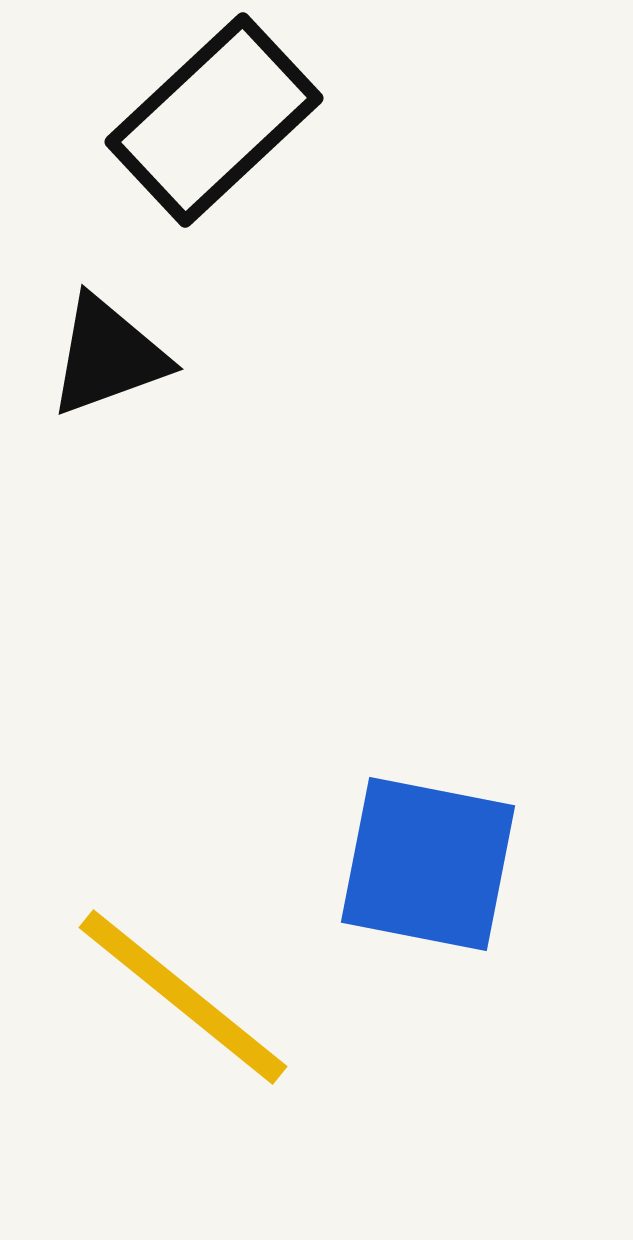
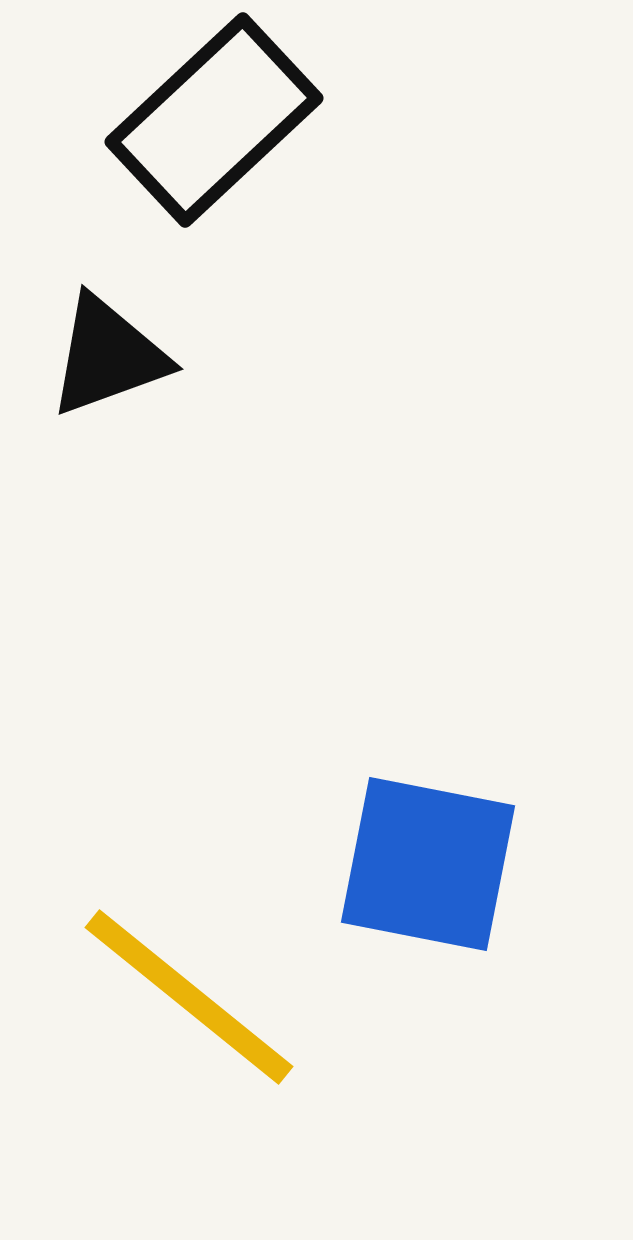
yellow line: moved 6 px right
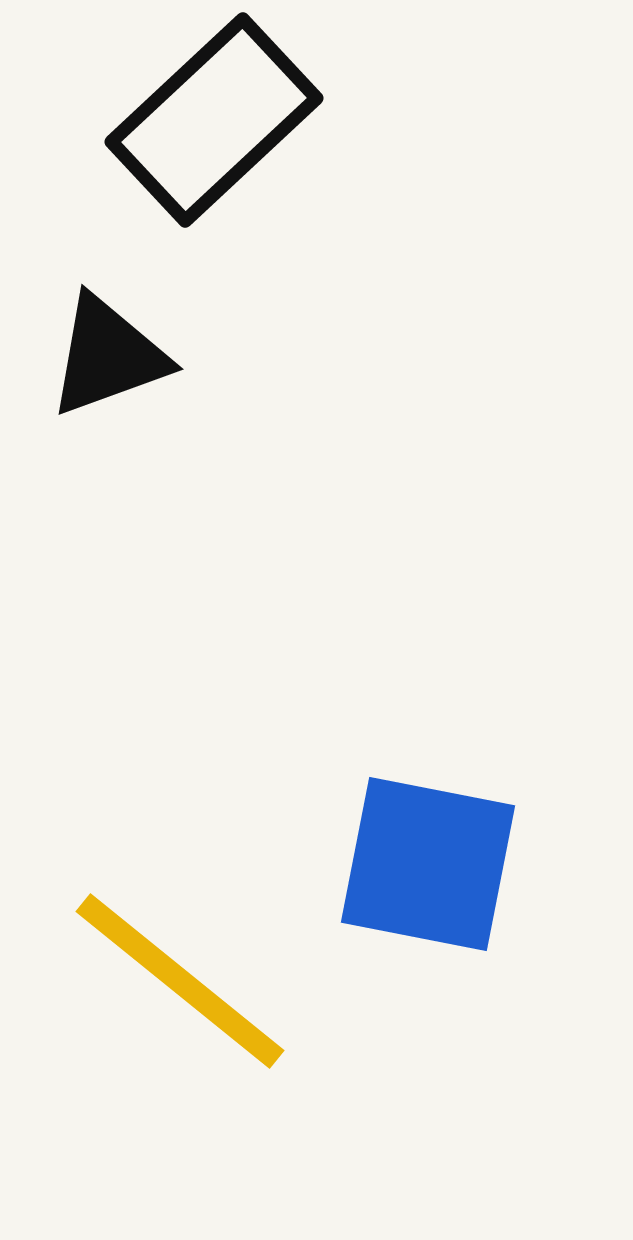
yellow line: moved 9 px left, 16 px up
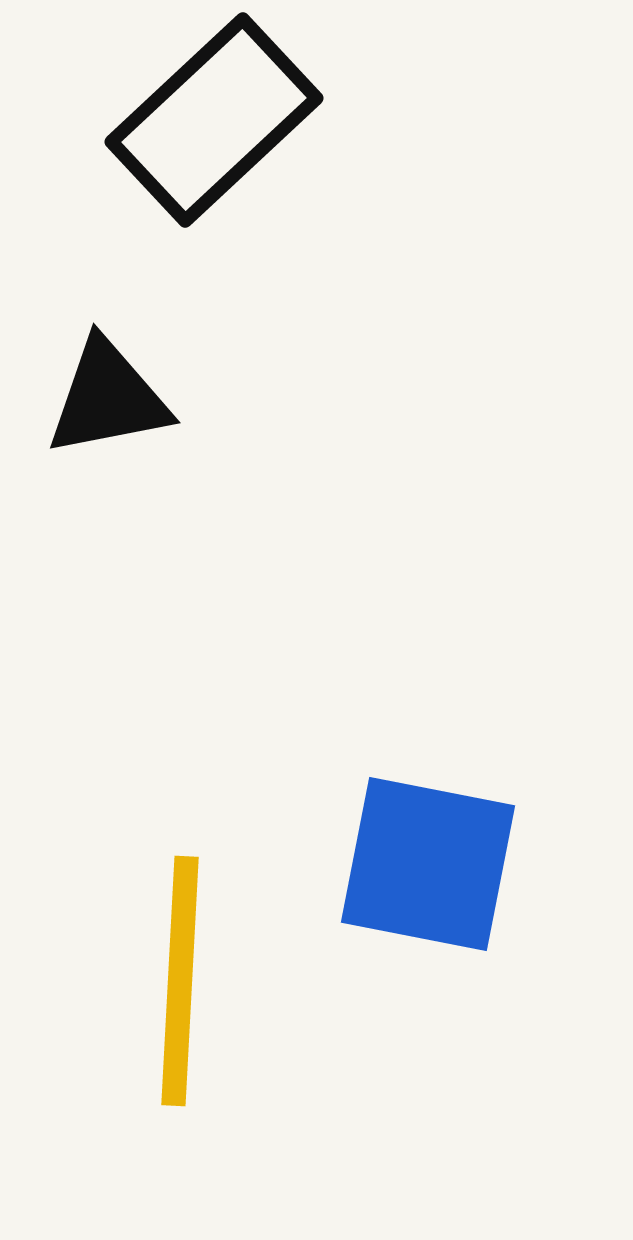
black triangle: moved 42 px down; rotated 9 degrees clockwise
yellow line: rotated 54 degrees clockwise
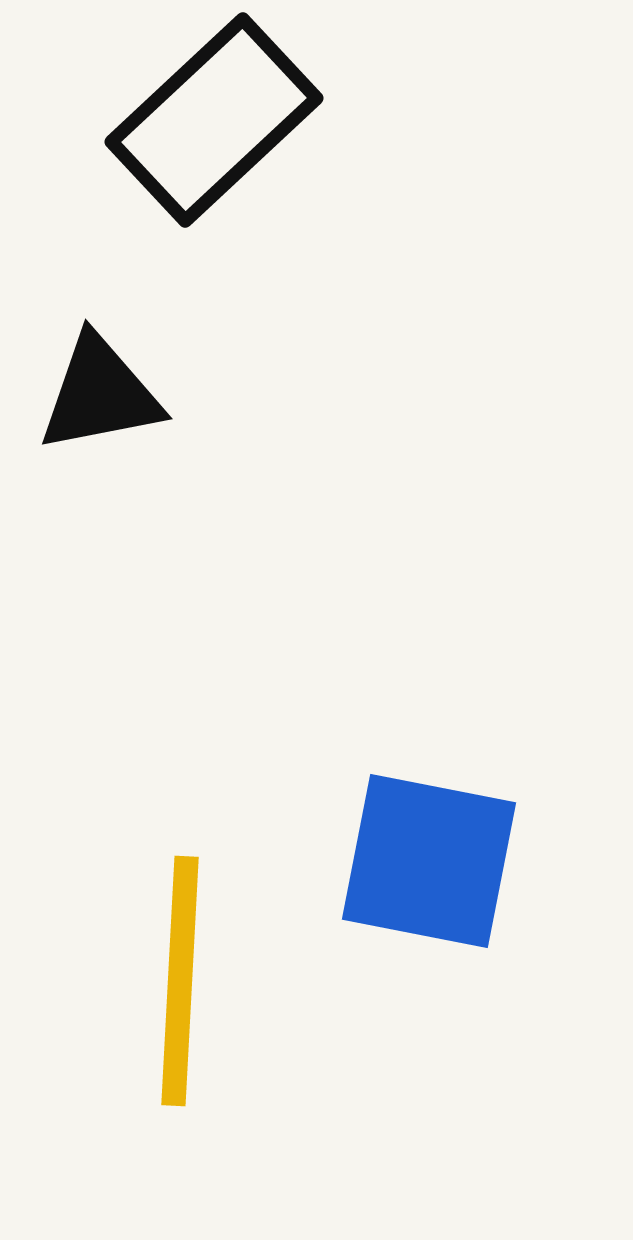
black triangle: moved 8 px left, 4 px up
blue square: moved 1 px right, 3 px up
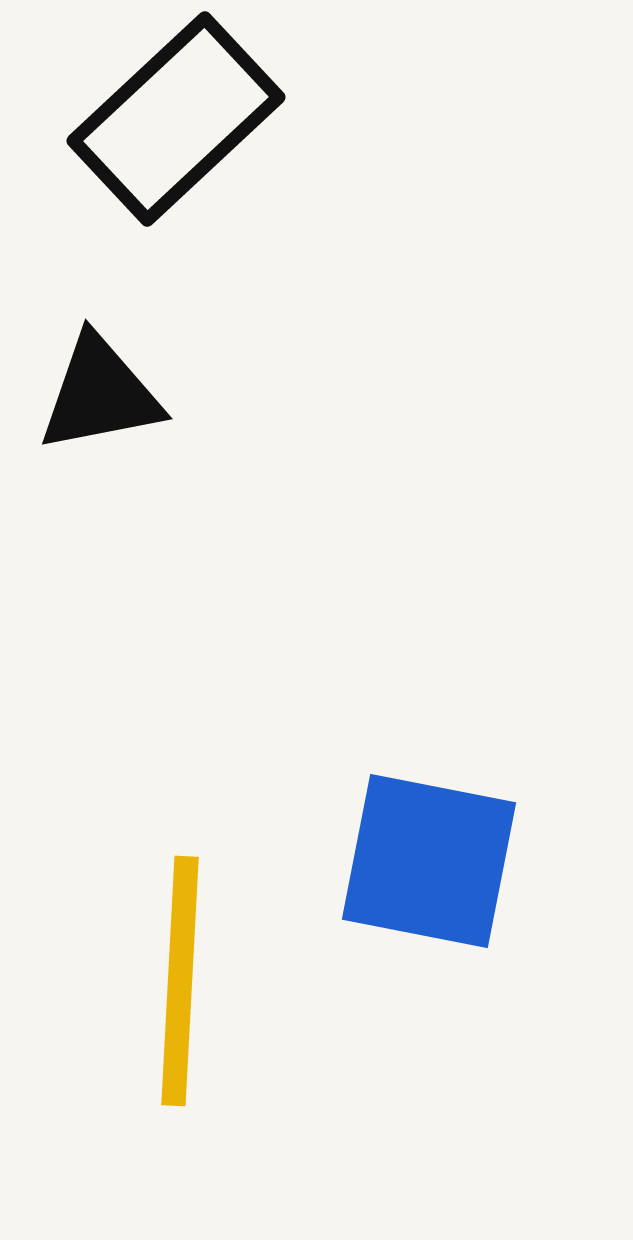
black rectangle: moved 38 px left, 1 px up
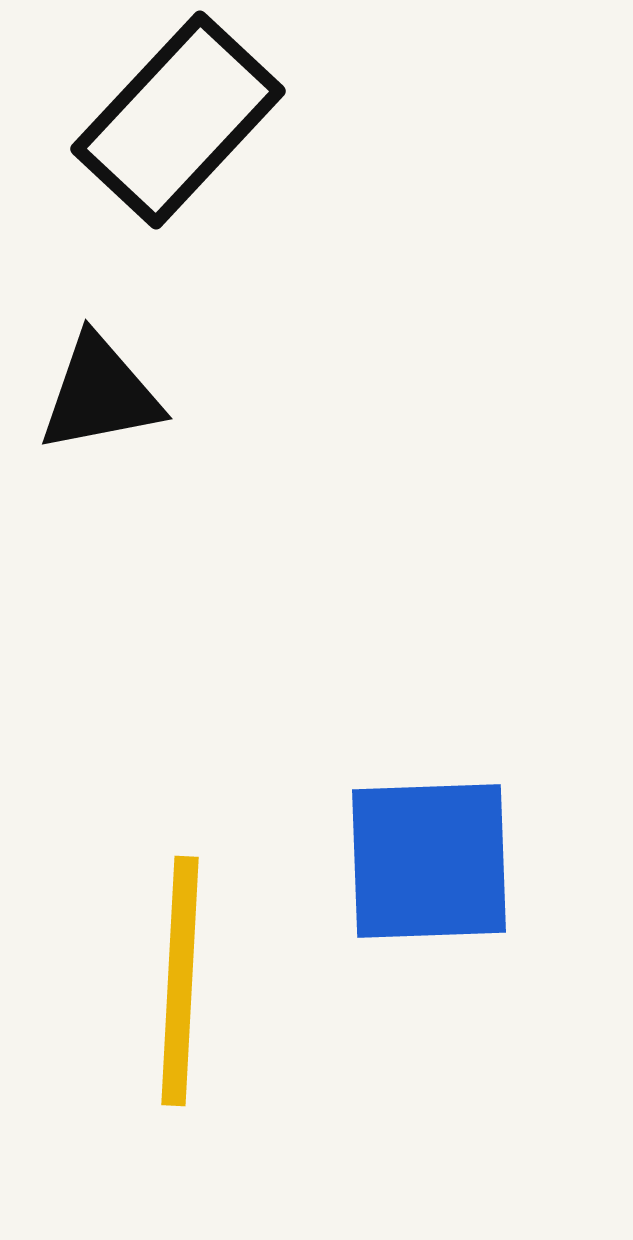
black rectangle: moved 2 px right, 1 px down; rotated 4 degrees counterclockwise
blue square: rotated 13 degrees counterclockwise
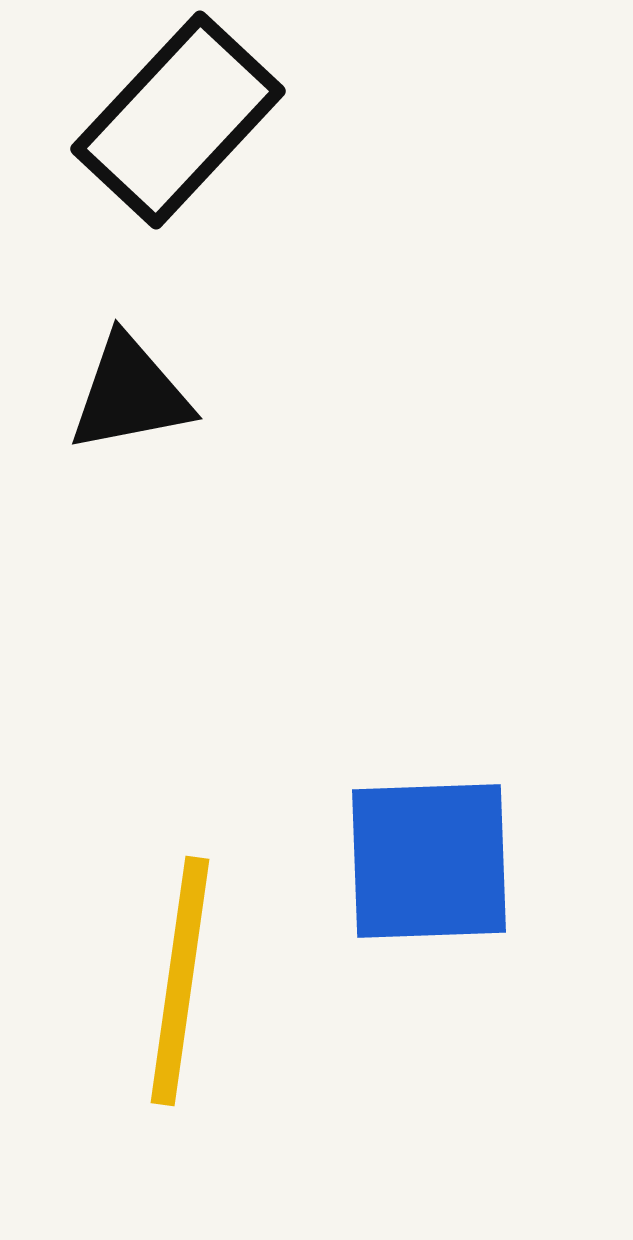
black triangle: moved 30 px right
yellow line: rotated 5 degrees clockwise
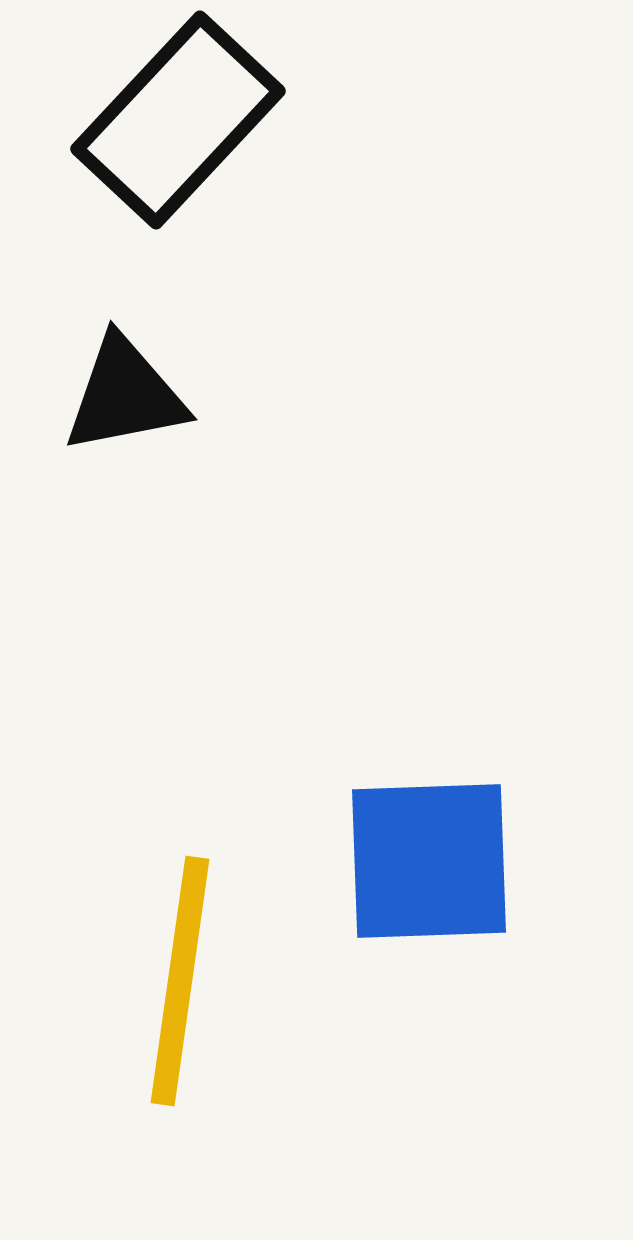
black triangle: moved 5 px left, 1 px down
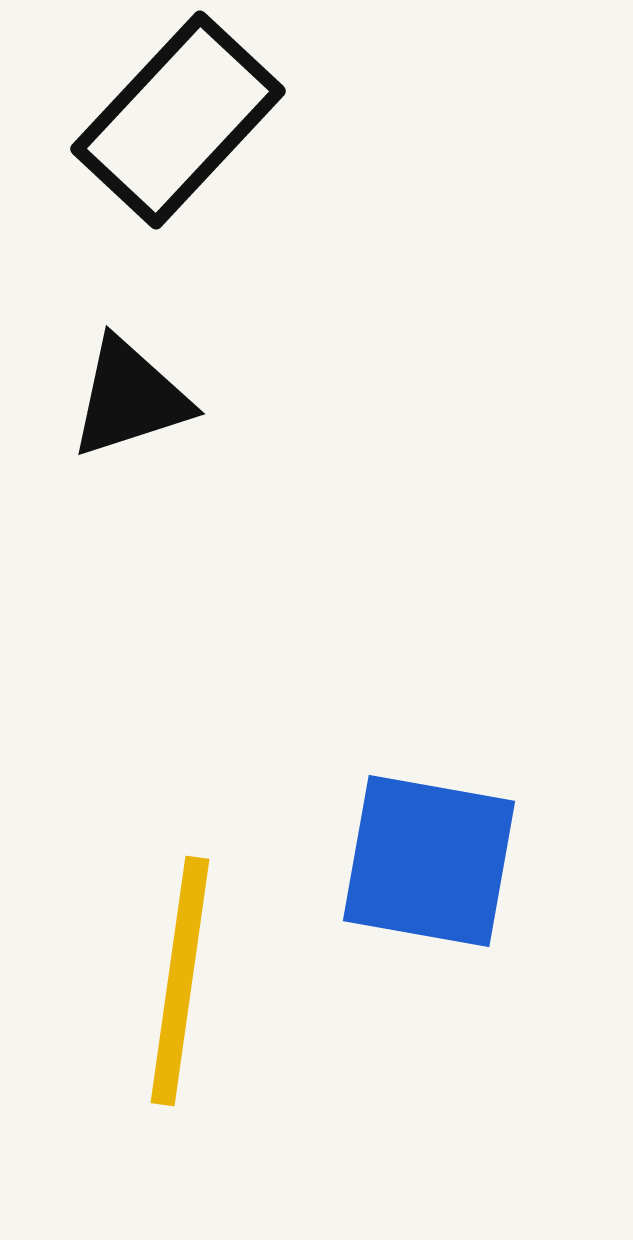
black triangle: moved 5 px right, 3 px down; rotated 7 degrees counterclockwise
blue square: rotated 12 degrees clockwise
